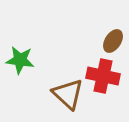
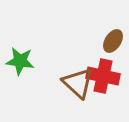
green star: moved 1 px down
brown triangle: moved 10 px right, 11 px up
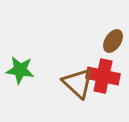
green star: moved 9 px down
